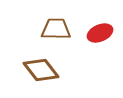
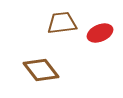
brown trapezoid: moved 6 px right, 6 px up; rotated 8 degrees counterclockwise
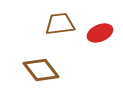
brown trapezoid: moved 2 px left, 1 px down
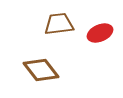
brown trapezoid: moved 1 px left
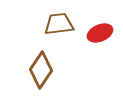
brown diamond: rotated 72 degrees clockwise
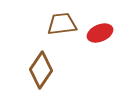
brown trapezoid: moved 3 px right
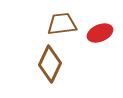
brown diamond: moved 9 px right, 6 px up; rotated 9 degrees counterclockwise
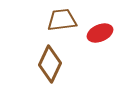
brown trapezoid: moved 4 px up
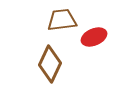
red ellipse: moved 6 px left, 4 px down
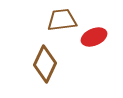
brown diamond: moved 5 px left
